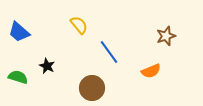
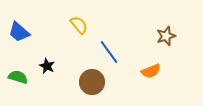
brown circle: moved 6 px up
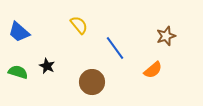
blue line: moved 6 px right, 4 px up
orange semicircle: moved 2 px right, 1 px up; rotated 18 degrees counterclockwise
green semicircle: moved 5 px up
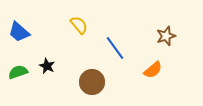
green semicircle: rotated 36 degrees counterclockwise
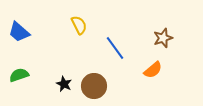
yellow semicircle: rotated 12 degrees clockwise
brown star: moved 3 px left, 2 px down
black star: moved 17 px right, 18 px down
green semicircle: moved 1 px right, 3 px down
brown circle: moved 2 px right, 4 px down
